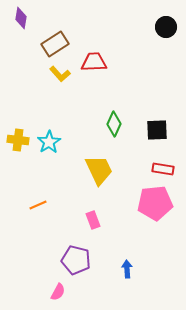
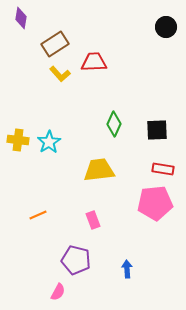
yellow trapezoid: rotated 72 degrees counterclockwise
orange line: moved 10 px down
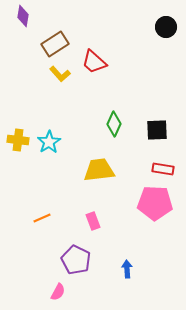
purple diamond: moved 2 px right, 2 px up
red trapezoid: rotated 136 degrees counterclockwise
pink pentagon: rotated 8 degrees clockwise
orange line: moved 4 px right, 3 px down
pink rectangle: moved 1 px down
purple pentagon: rotated 12 degrees clockwise
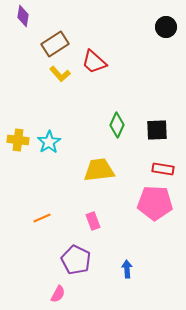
green diamond: moved 3 px right, 1 px down
pink semicircle: moved 2 px down
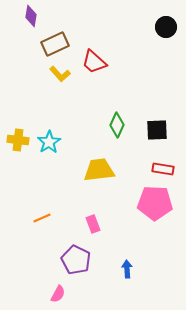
purple diamond: moved 8 px right
brown rectangle: rotated 8 degrees clockwise
pink rectangle: moved 3 px down
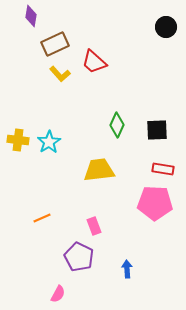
pink rectangle: moved 1 px right, 2 px down
purple pentagon: moved 3 px right, 3 px up
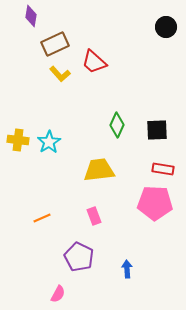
pink rectangle: moved 10 px up
